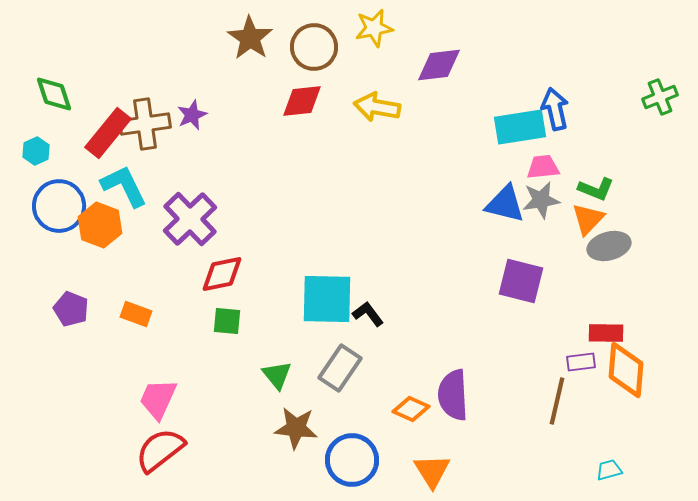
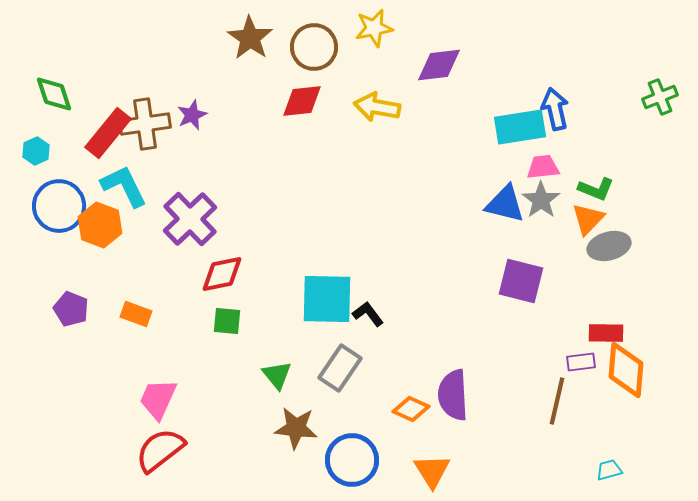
gray star at (541, 200): rotated 27 degrees counterclockwise
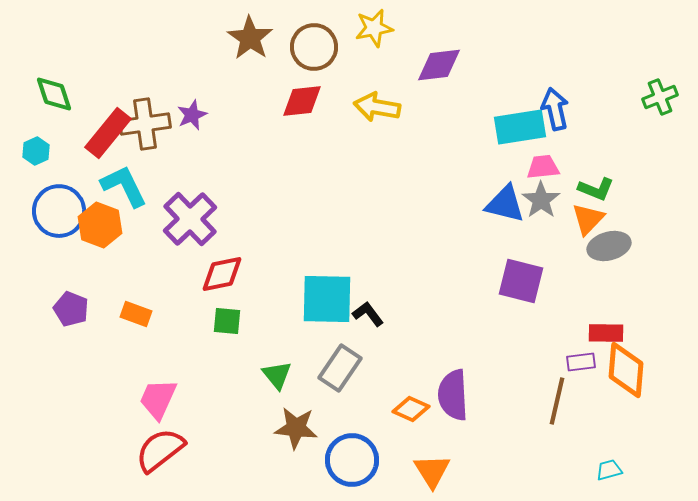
blue circle at (59, 206): moved 5 px down
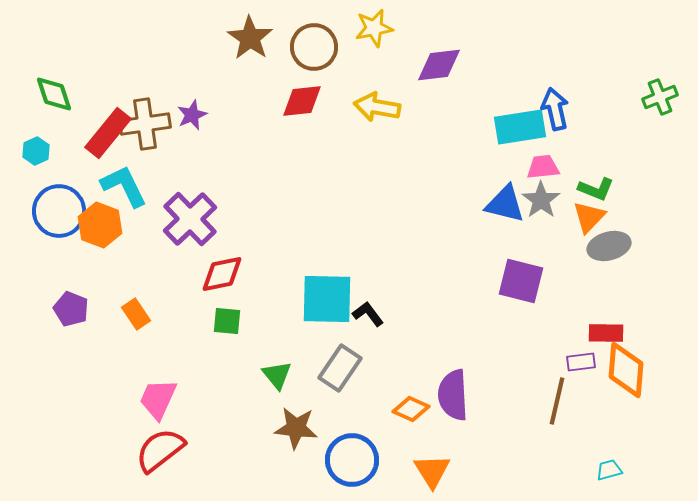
orange triangle at (588, 219): moved 1 px right, 2 px up
orange rectangle at (136, 314): rotated 36 degrees clockwise
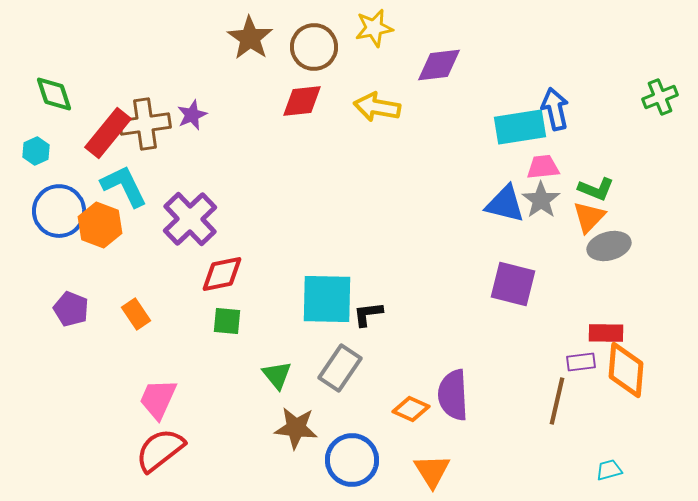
purple square at (521, 281): moved 8 px left, 3 px down
black L-shape at (368, 314): rotated 60 degrees counterclockwise
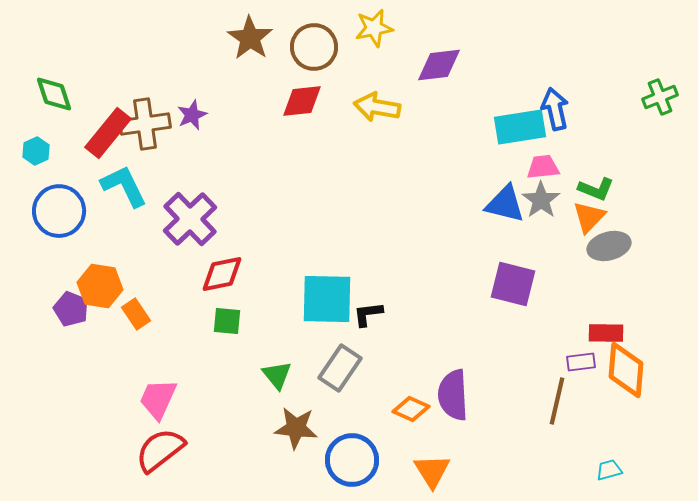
orange hexagon at (100, 225): moved 61 px down; rotated 12 degrees counterclockwise
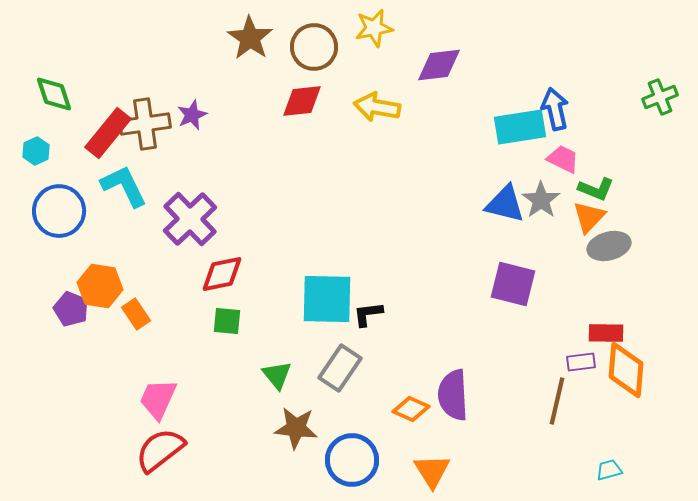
pink trapezoid at (543, 167): moved 20 px right, 8 px up; rotated 32 degrees clockwise
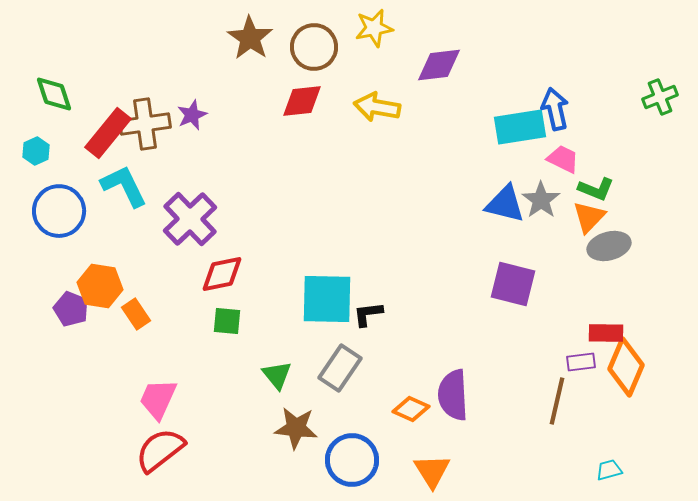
orange diamond at (626, 370): moved 3 px up; rotated 18 degrees clockwise
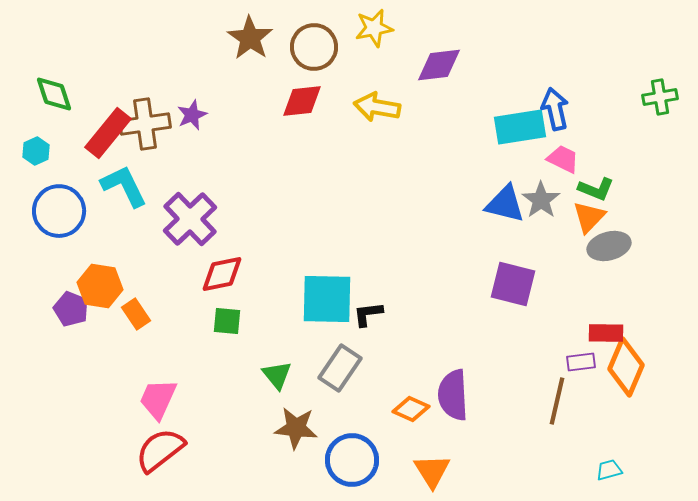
green cross at (660, 97): rotated 12 degrees clockwise
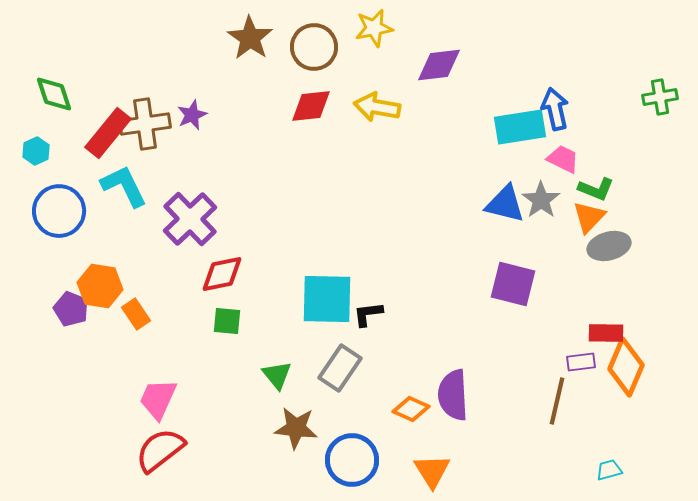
red diamond at (302, 101): moved 9 px right, 5 px down
